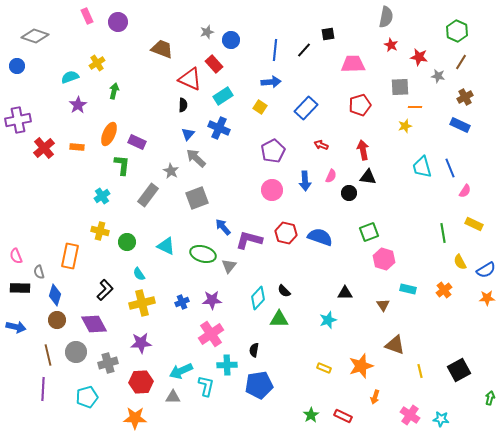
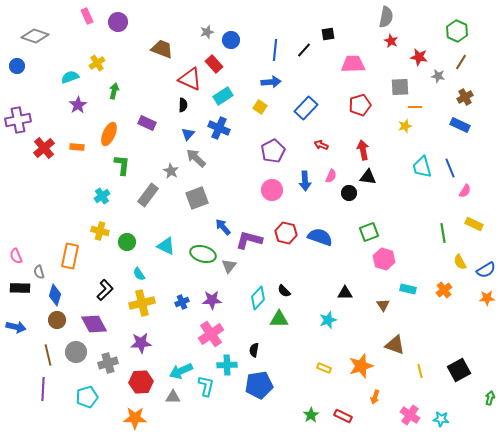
red star at (391, 45): moved 4 px up
purple rectangle at (137, 142): moved 10 px right, 19 px up
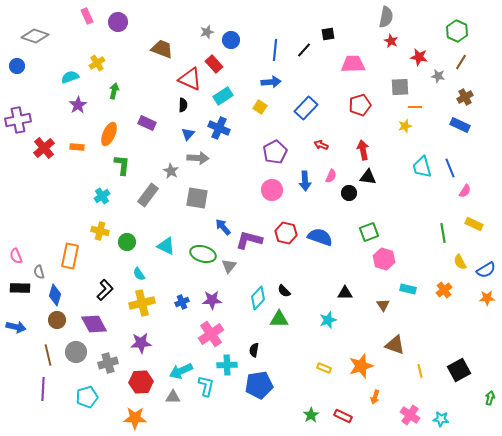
purple pentagon at (273, 151): moved 2 px right, 1 px down
gray arrow at (196, 158): moved 2 px right; rotated 140 degrees clockwise
gray square at (197, 198): rotated 30 degrees clockwise
